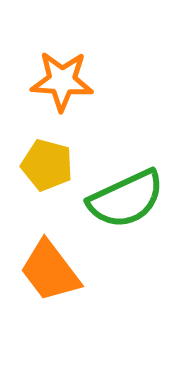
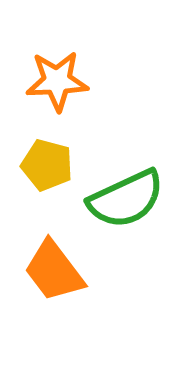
orange star: moved 5 px left; rotated 6 degrees counterclockwise
orange trapezoid: moved 4 px right
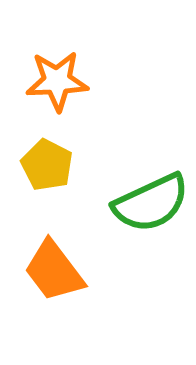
yellow pentagon: rotated 12 degrees clockwise
green semicircle: moved 25 px right, 4 px down
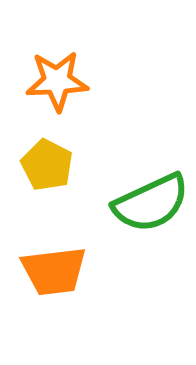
orange trapezoid: rotated 60 degrees counterclockwise
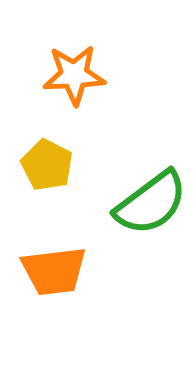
orange star: moved 17 px right, 6 px up
green semicircle: rotated 12 degrees counterclockwise
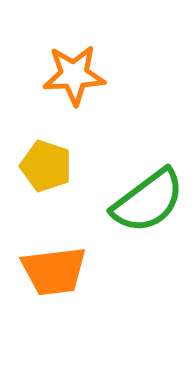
yellow pentagon: moved 1 px left, 1 px down; rotated 9 degrees counterclockwise
green semicircle: moved 3 px left, 2 px up
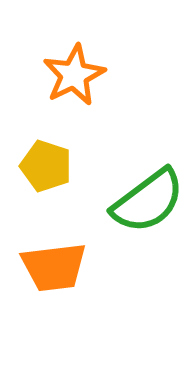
orange star: rotated 24 degrees counterclockwise
orange trapezoid: moved 4 px up
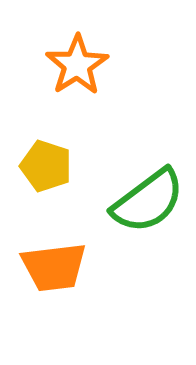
orange star: moved 3 px right, 10 px up; rotated 6 degrees counterclockwise
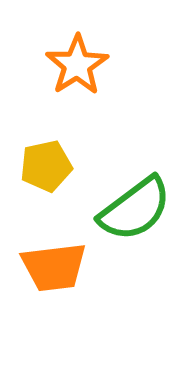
yellow pentagon: rotated 30 degrees counterclockwise
green semicircle: moved 13 px left, 8 px down
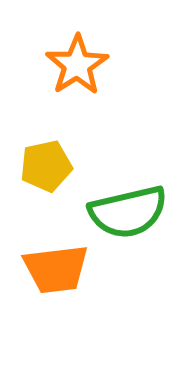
green semicircle: moved 7 px left, 3 px down; rotated 24 degrees clockwise
orange trapezoid: moved 2 px right, 2 px down
